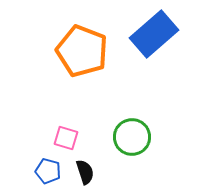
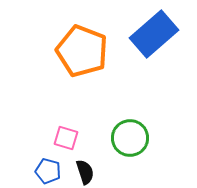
green circle: moved 2 px left, 1 px down
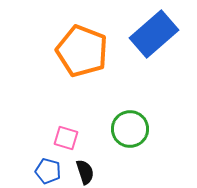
green circle: moved 9 px up
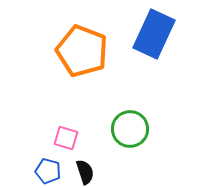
blue rectangle: rotated 24 degrees counterclockwise
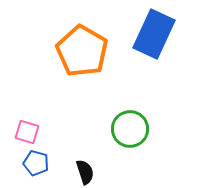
orange pentagon: rotated 9 degrees clockwise
pink square: moved 39 px left, 6 px up
blue pentagon: moved 12 px left, 8 px up
